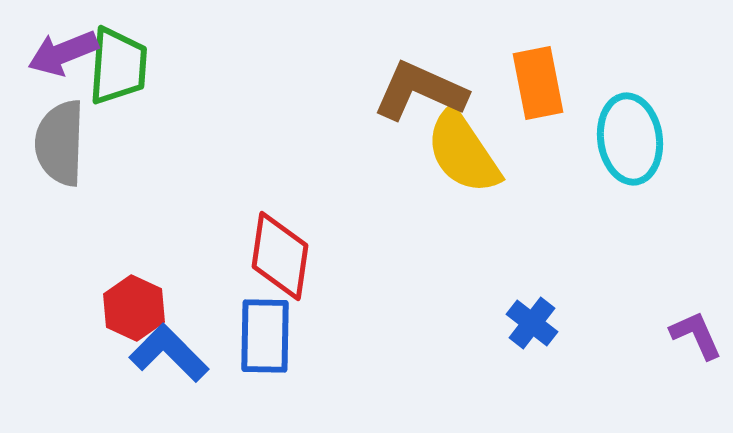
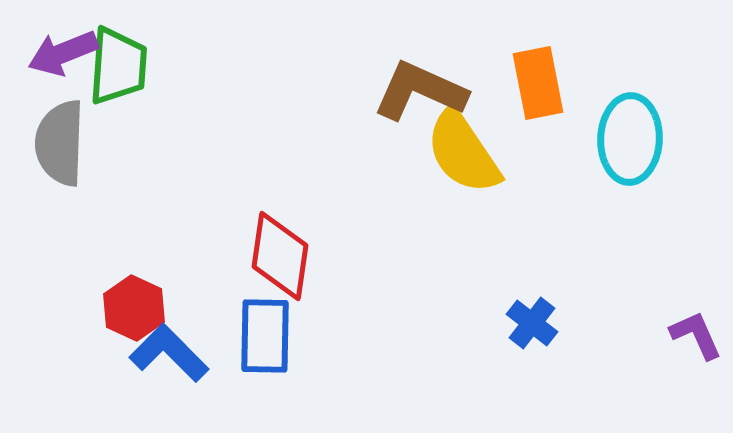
cyan ellipse: rotated 10 degrees clockwise
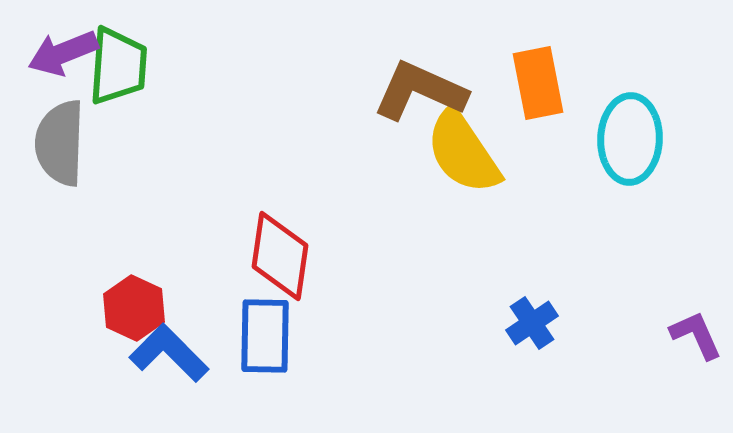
blue cross: rotated 18 degrees clockwise
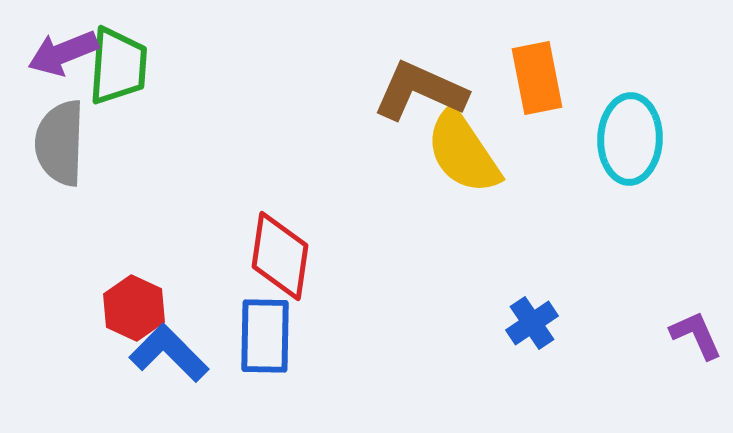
orange rectangle: moved 1 px left, 5 px up
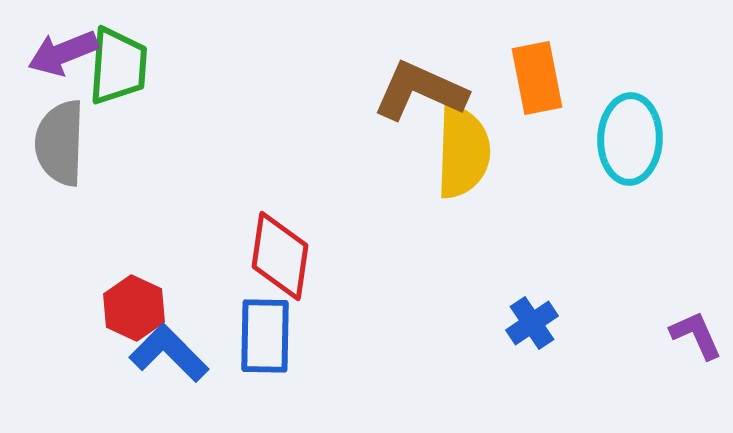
yellow semicircle: rotated 144 degrees counterclockwise
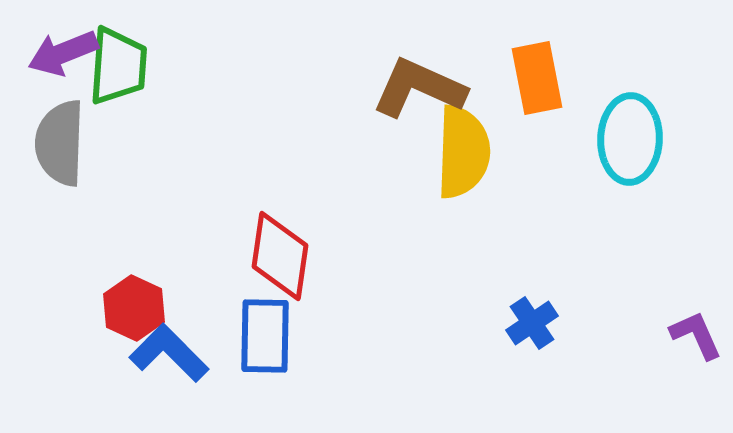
brown L-shape: moved 1 px left, 3 px up
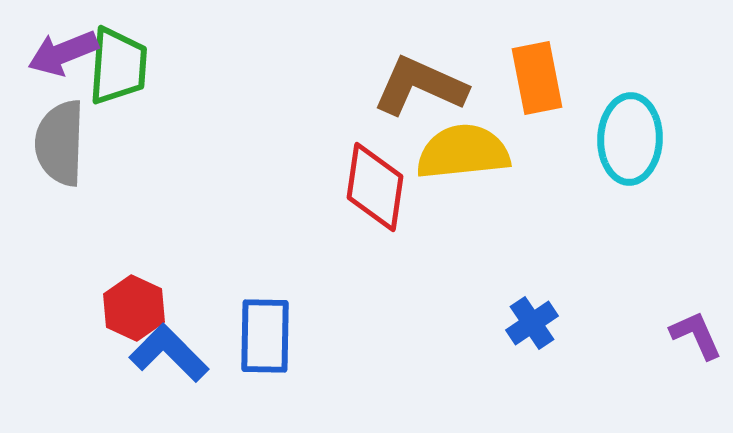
brown L-shape: moved 1 px right, 2 px up
yellow semicircle: rotated 98 degrees counterclockwise
red diamond: moved 95 px right, 69 px up
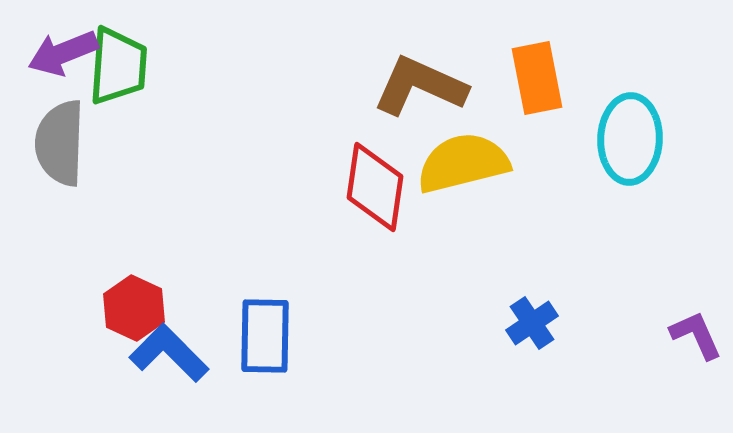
yellow semicircle: moved 11 px down; rotated 8 degrees counterclockwise
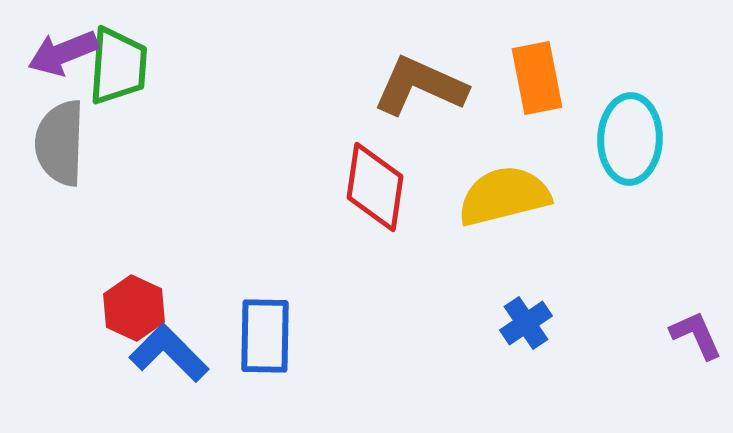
yellow semicircle: moved 41 px right, 33 px down
blue cross: moved 6 px left
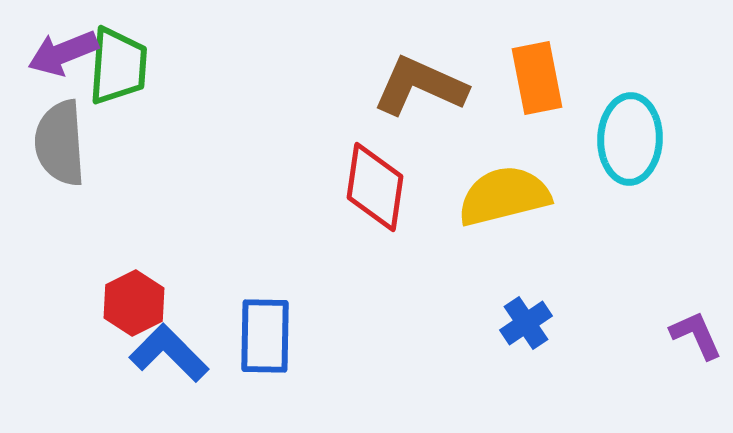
gray semicircle: rotated 6 degrees counterclockwise
red hexagon: moved 5 px up; rotated 8 degrees clockwise
